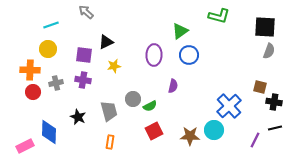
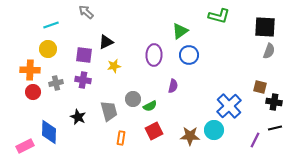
orange rectangle: moved 11 px right, 4 px up
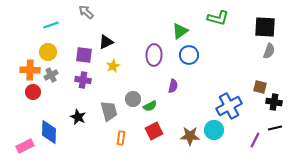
green L-shape: moved 1 px left, 2 px down
yellow circle: moved 3 px down
yellow star: moved 1 px left; rotated 16 degrees counterclockwise
gray cross: moved 5 px left, 8 px up; rotated 16 degrees counterclockwise
blue cross: rotated 15 degrees clockwise
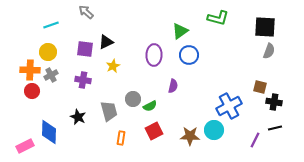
purple square: moved 1 px right, 6 px up
red circle: moved 1 px left, 1 px up
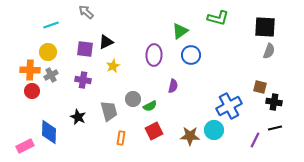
blue circle: moved 2 px right
